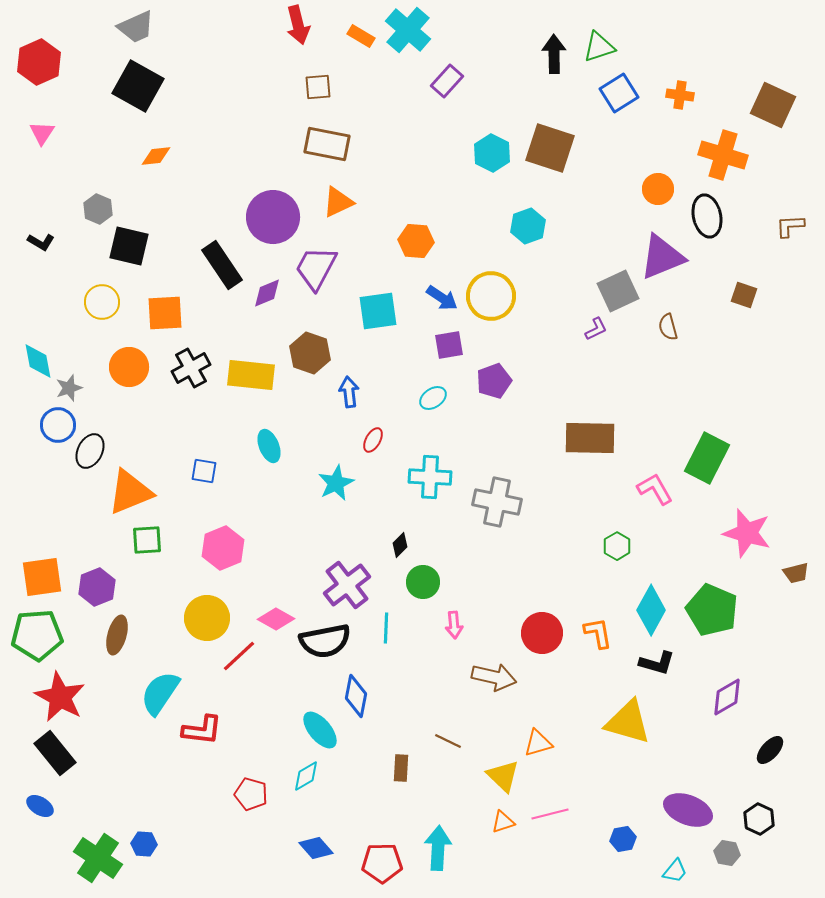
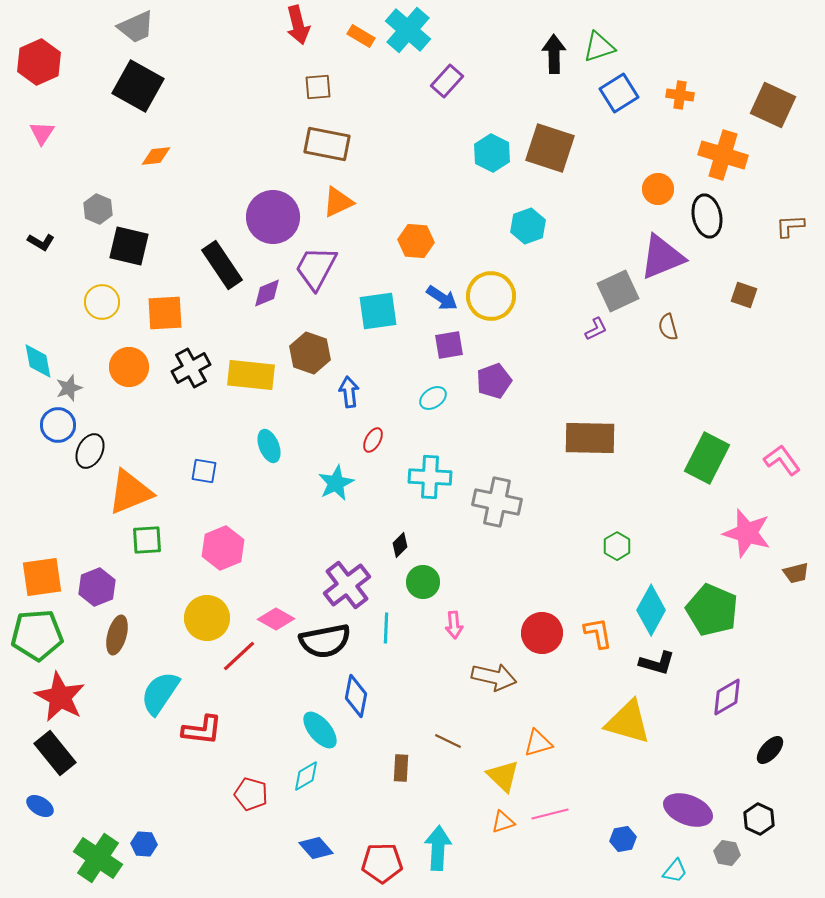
pink L-shape at (655, 489): moved 127 px right, 29 px up; rotated 6 degrees counterclockwise
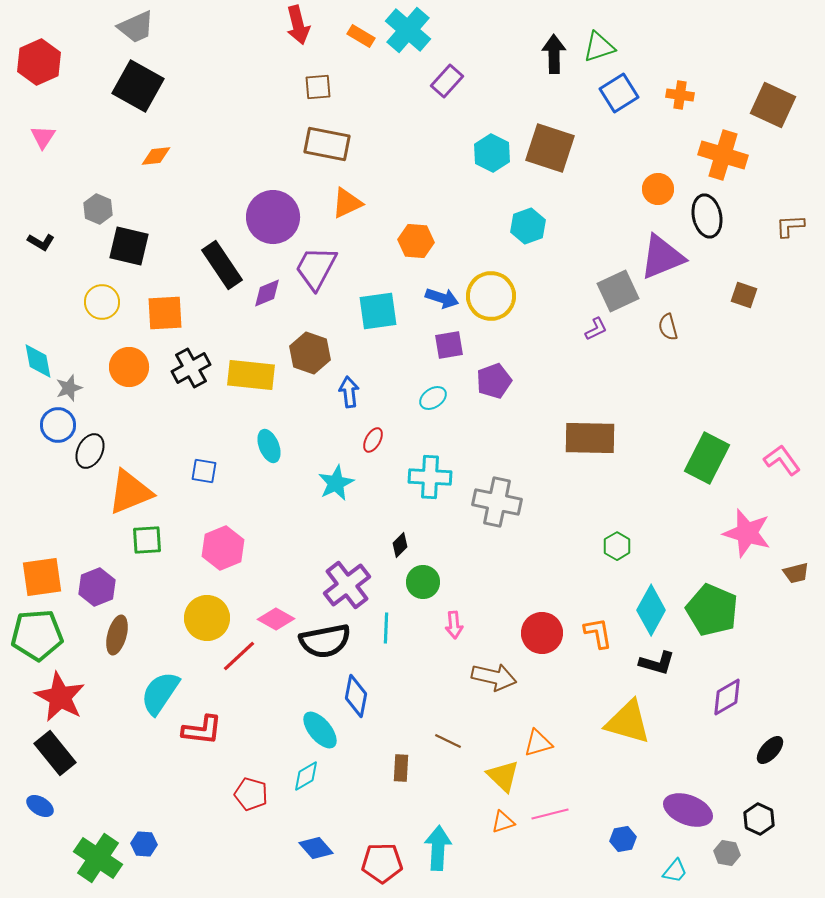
pink triangle at (42, 133): moved 1 px right, 4 px down
orange triangle at (338, 202): moved 9 px right, 1 px down
blue arrow at (442, 298): rotated 16 degrees counterclockwise
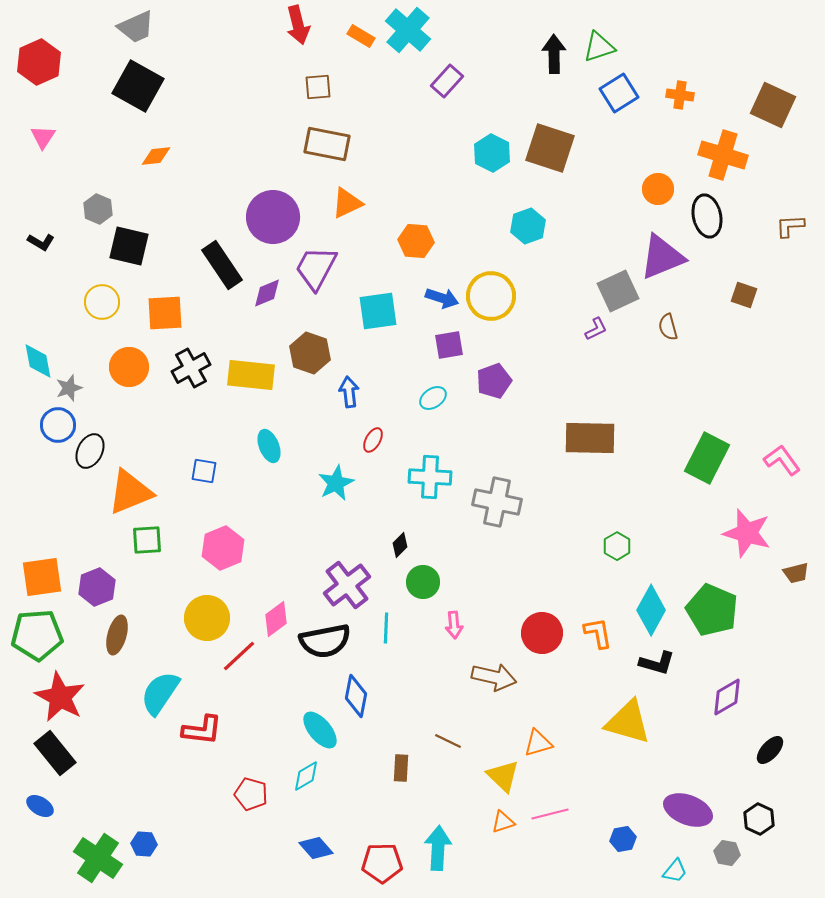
pink diamond at (276, 619): rotated 66 degrees counterclockwise
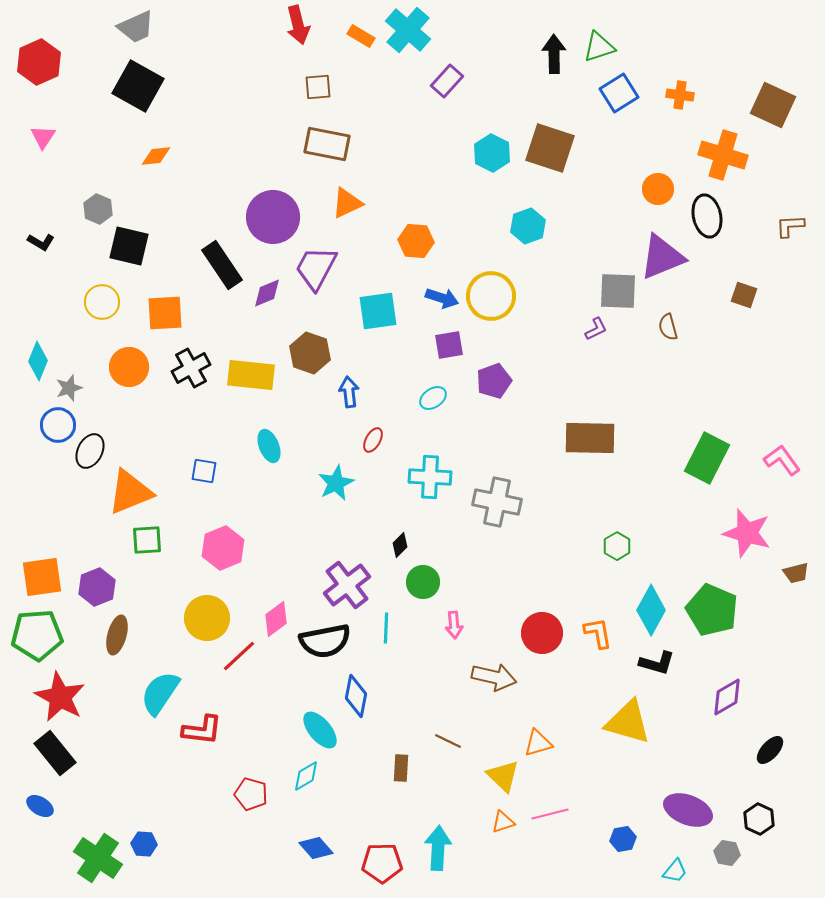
gray square at (618, 291): rotated 27 degrees clockwise
cyan diamond at (38, 361): rotated 33 degrees clockwise
